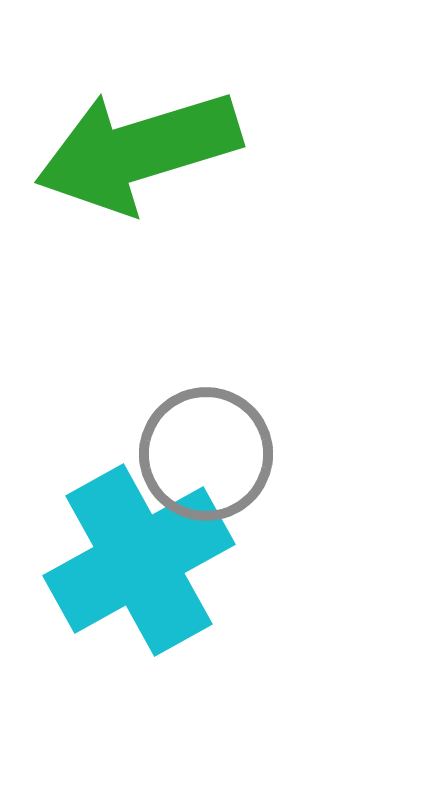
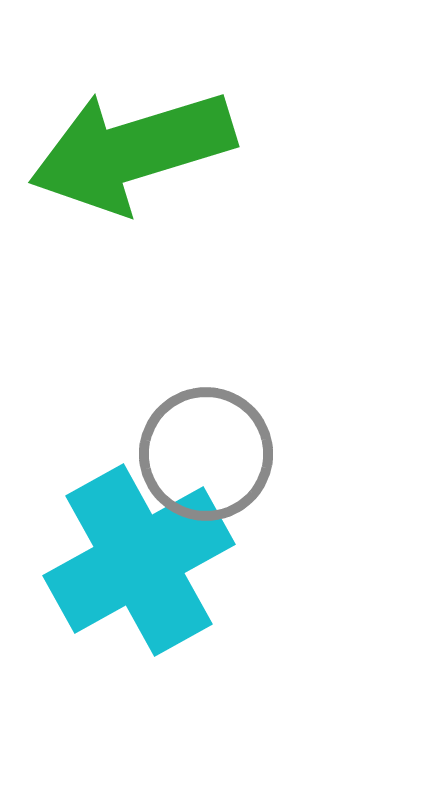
green arrow: moved 6 px left
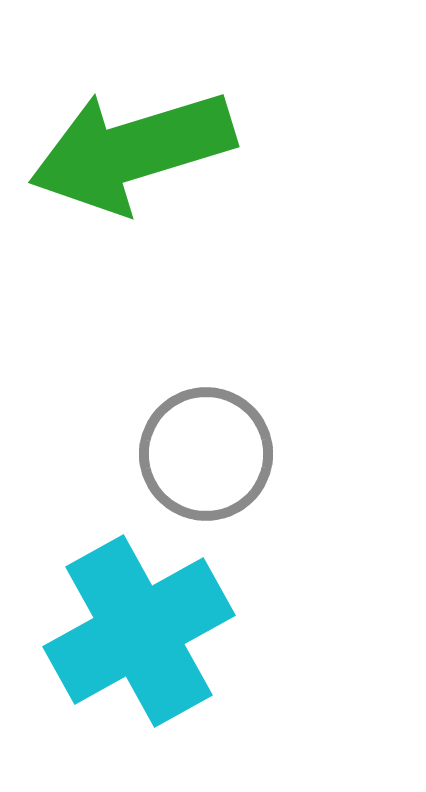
cyan cross: moved 71 px down
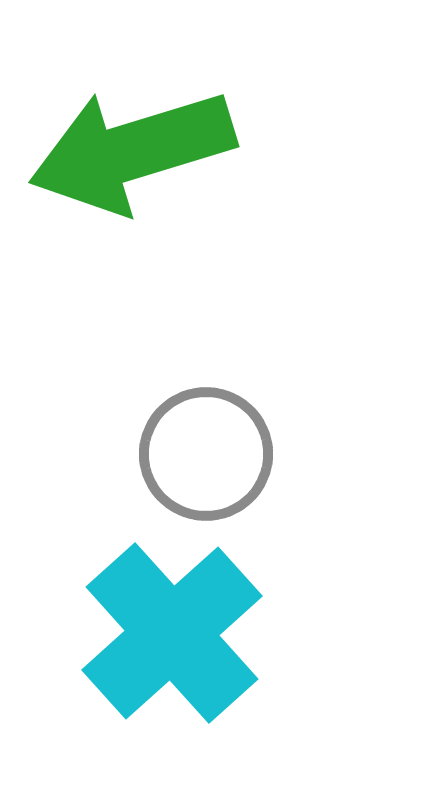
cyan cross: moved 33 px right, 2 px down; rotated 13 degrees counterclockwise
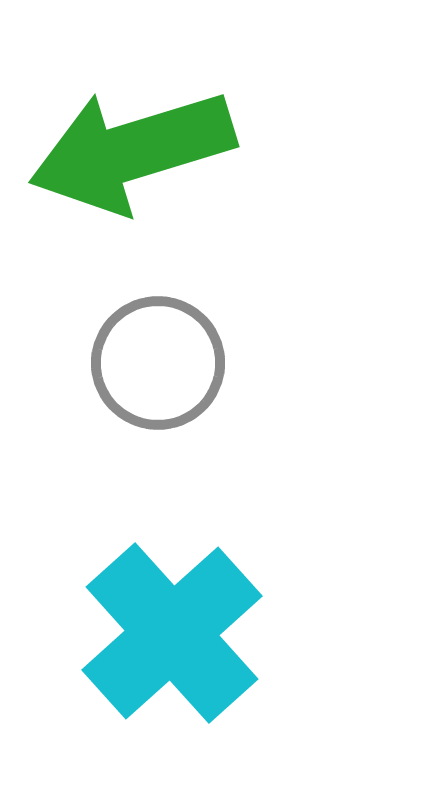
gray circle: moved 48 px left, 91 px up
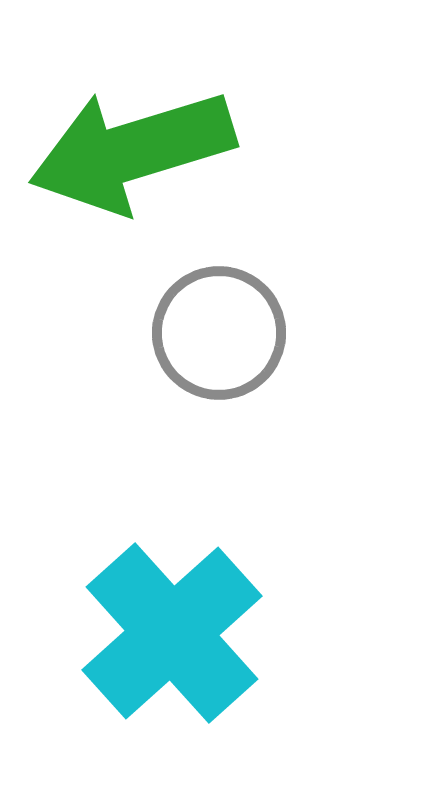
gray circle: moved 61 px right, 30 px up
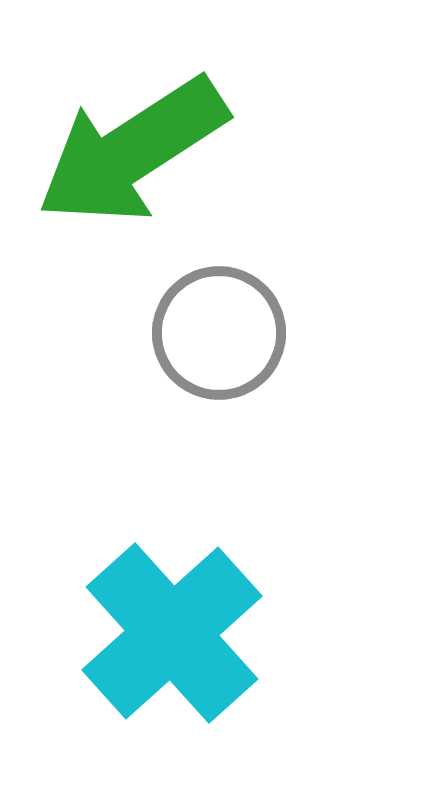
green arrow: rotated 16 degrees counterclockwise
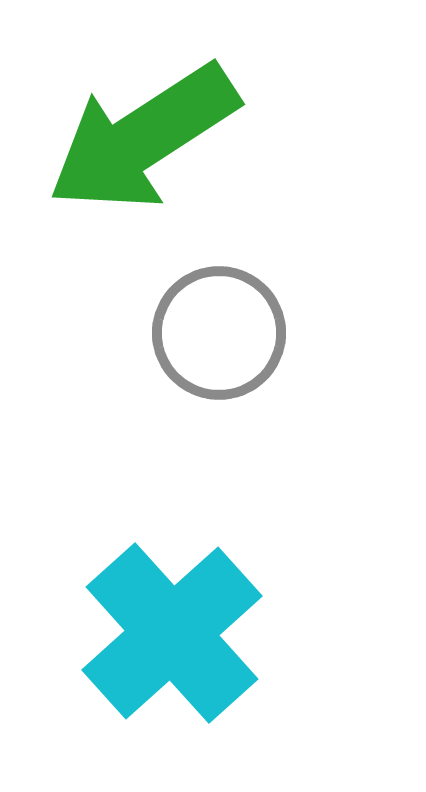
green arrow: moved 11 px right, 13 px up
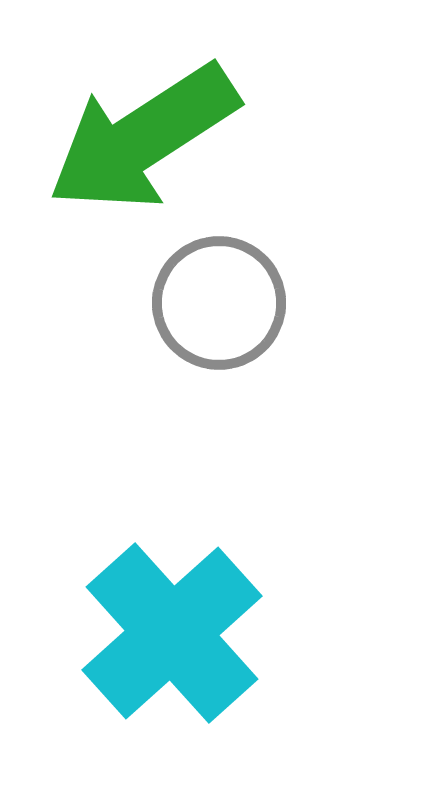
gray circle: moved 30 px up
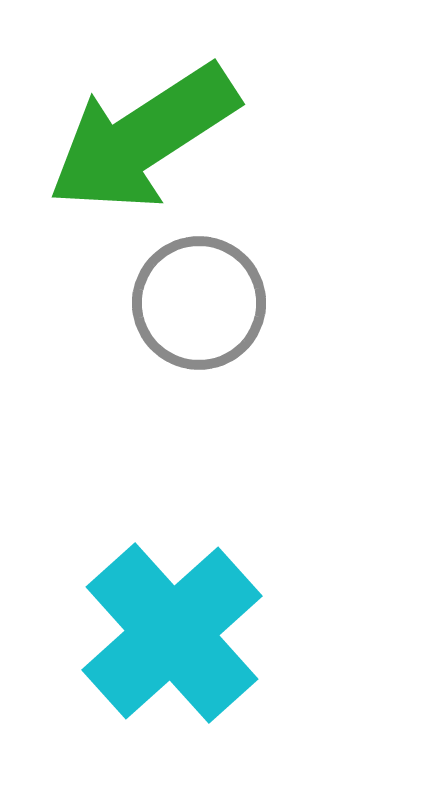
gray circle: moved 20 px left
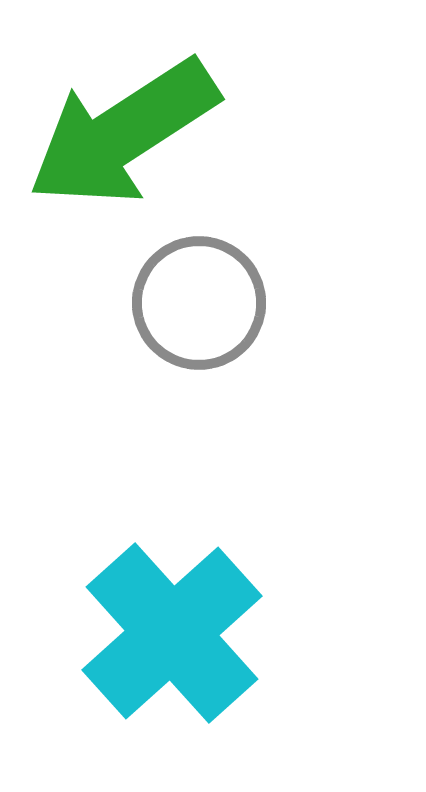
green arrow: moved 20 px left, 5 px up
